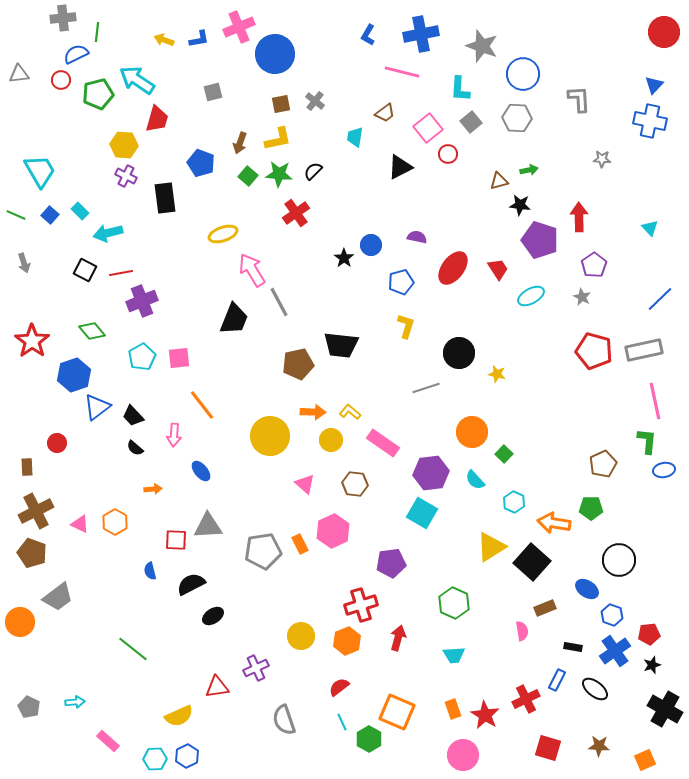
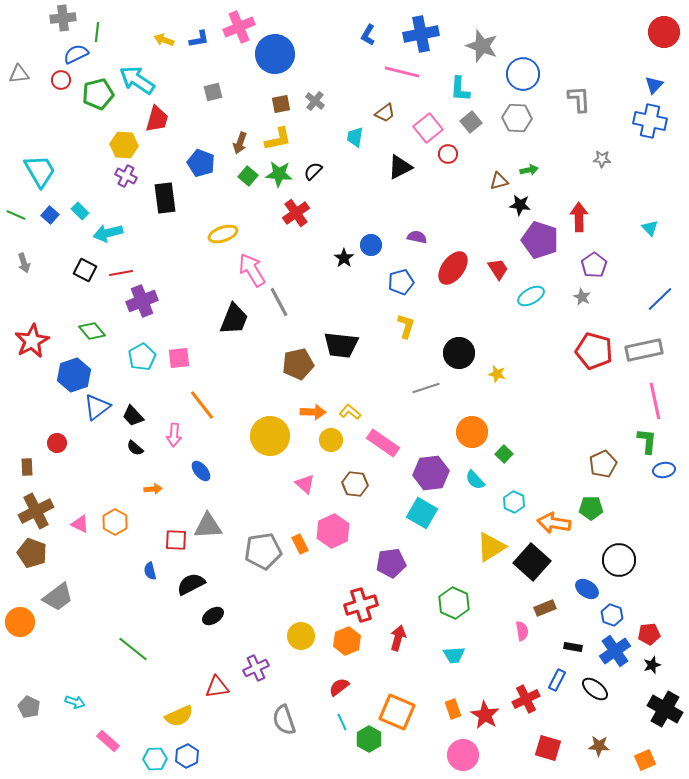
red star at (32, 341): rotated 8 degrees clockwise
cyan arrow at (75, 702): rotated 24 degrees clockwise
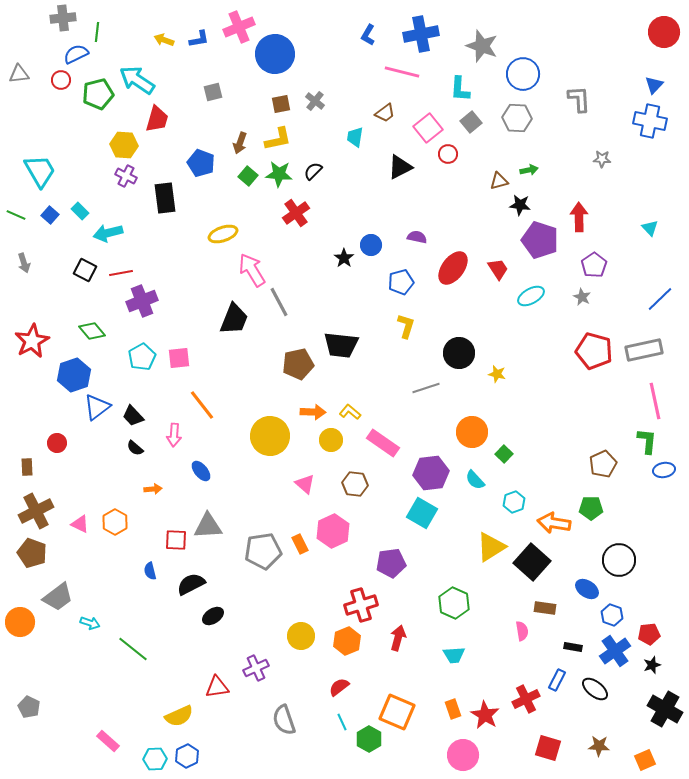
cyan hexagon at (514, 502): rotated 15 degrees clockwise
brown rectangle at (545, 608): rotated 30 degrees clockwise
cyan arrow at (75, 702): moved 15 px right, 79 px up
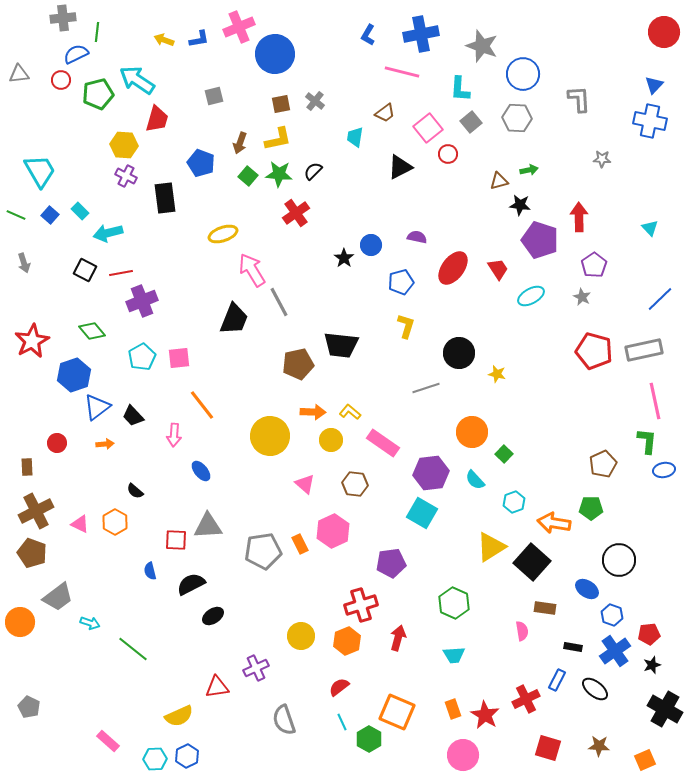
gray square at (213, 92): moved 1 px right, 4 px down
black semicircle at (135, 448): moved 43 px down
orange arrow at (153, 489): moved 48 px left, 45 px up
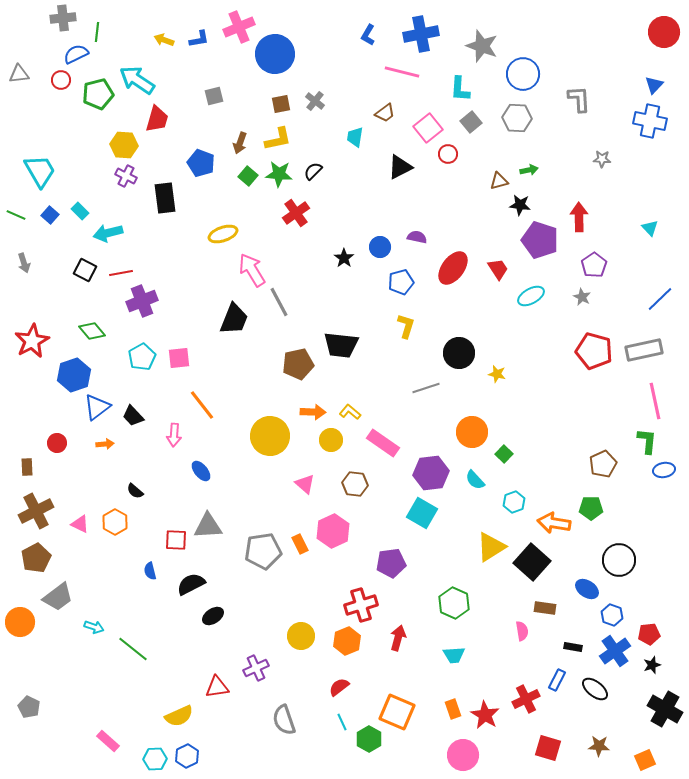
blue circle at (371, 245): moved 9 px right, 2 px down
brown pentagon at (32, 553): moved 4 px right, 5 px down; rotated 24 degrees clockwise
cyan arrow at (90, 623): moved 4 px right, 4 px down
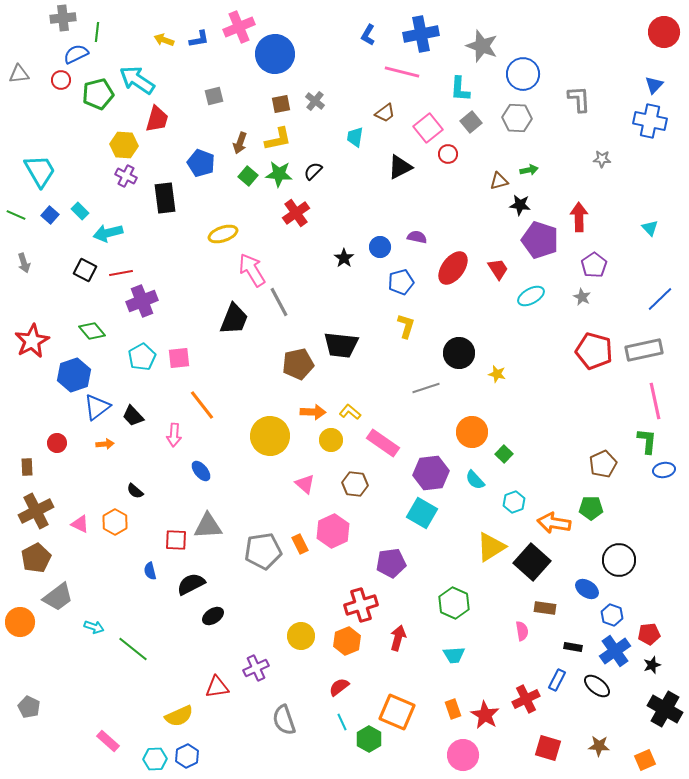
black ellipse at (595, 689): moved 2 px right, 3 px up
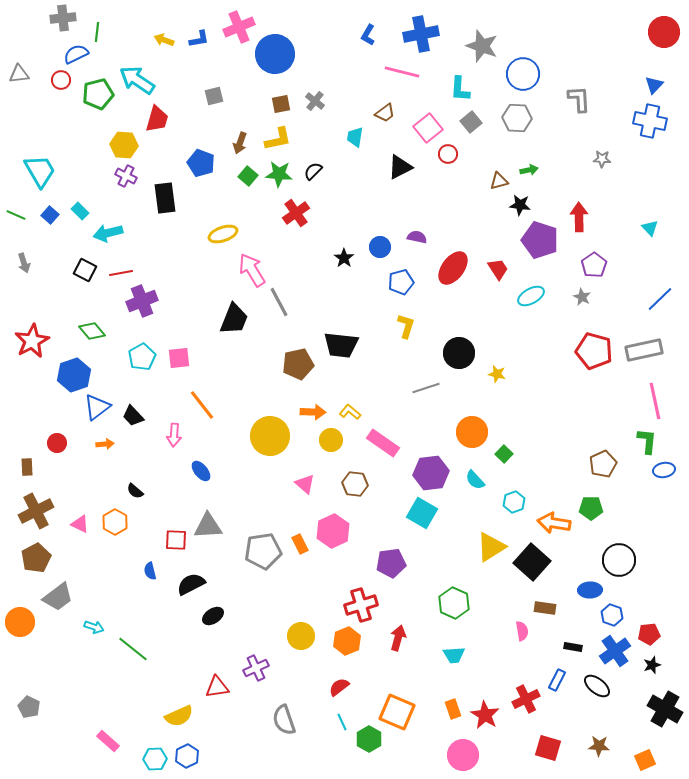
blue ellipse at (587, 589): moved 3 px right, 1 px down; rotated 35 degrees counterclockwise
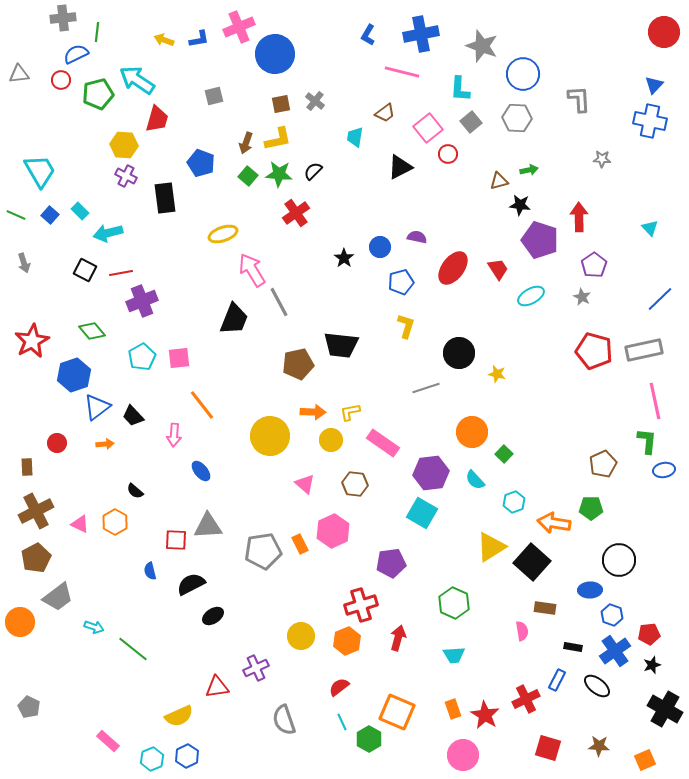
brown arrow at (240, 143): moved 6 px right
yellow L-shape at (350, 412): rotated 50 degrees counterclockwise
cyan hexagon at (155, 759): moved 3 px left; rotated 20 degrees counterclockwise
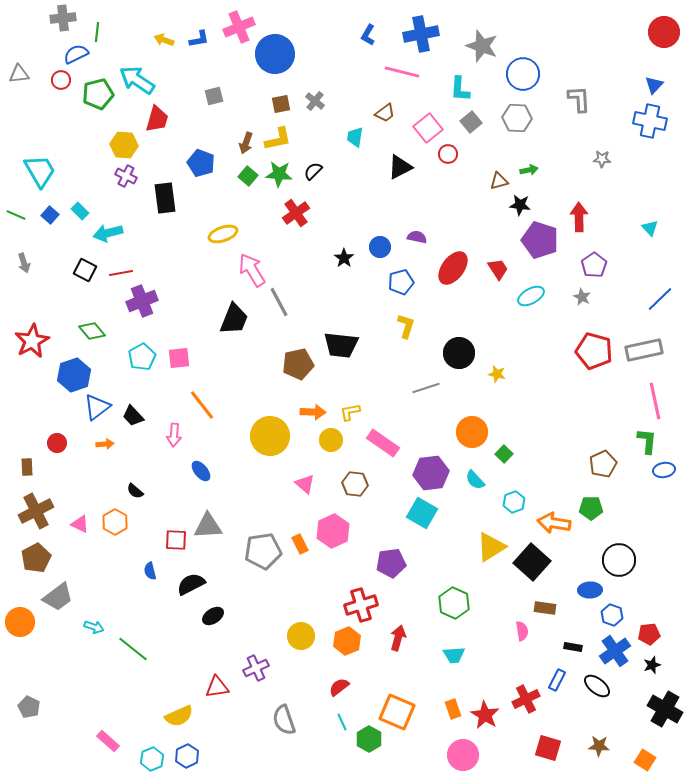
orange square at (645, 760): rotated 35 degrees counterclockwise
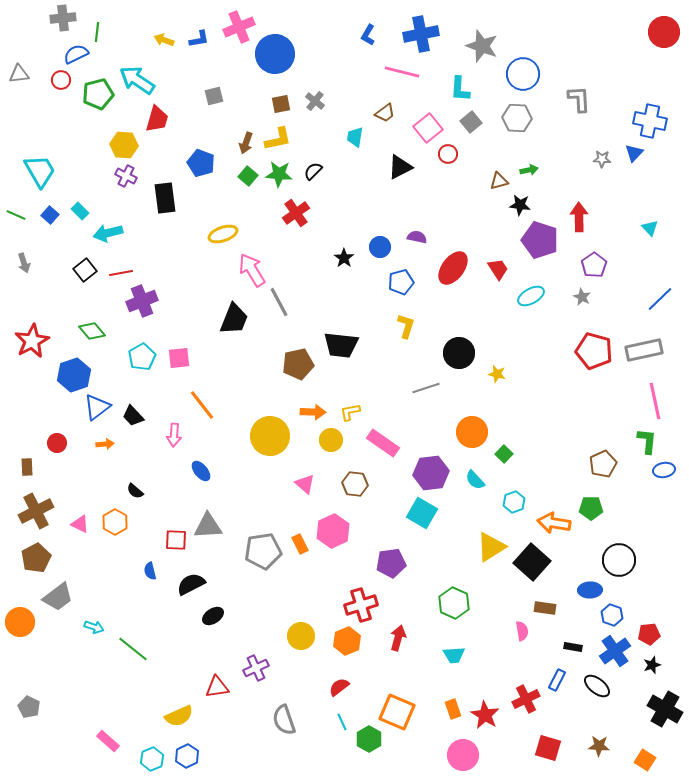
blue triangle at (654, 85): moved 20 px left, 68 px down
black square at (85, 270): rotated 25 degrees clockwise
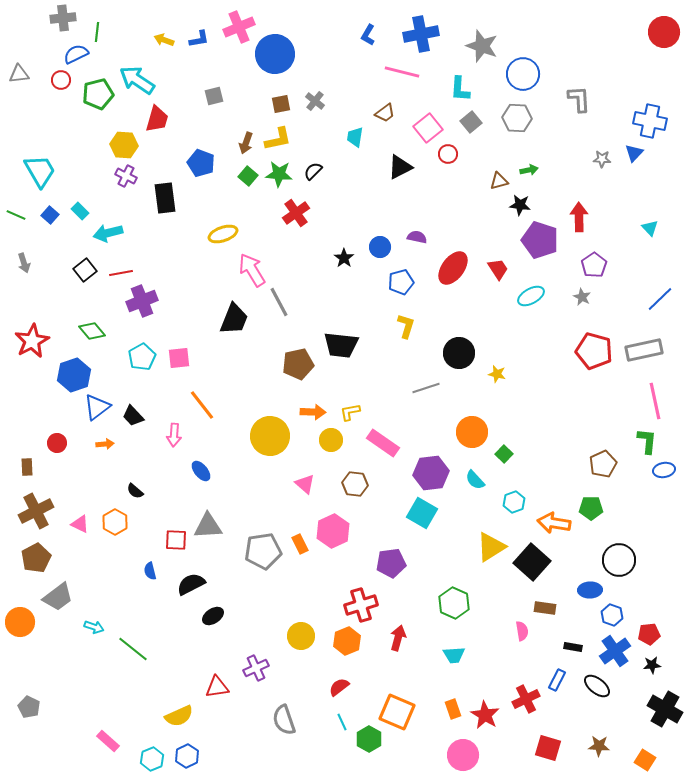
black star at (652, 665): rotated 12 degrees clockwise
